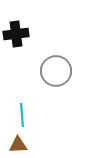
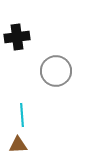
black cross: moved 1 px right, 3 px down
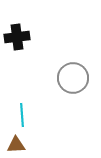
gray circle: moved 17 px right, 7 px down
brown triangle: moved 2 px left
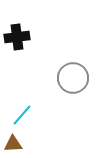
cyan line: rotated 45 degrees clockwise
brown triangle: moved 3 px left, 1 px up
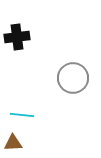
cyan line: rotated 55 degrees clockwise
brown triangle: moved 1 px up
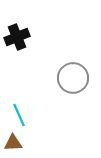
black cross: rotated 15 degrees counterclockwise
cyan line: moved 3 px left; rotated 60 degrees clockwise
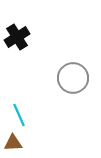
black cross: rotated 10 degrees counterclockwise
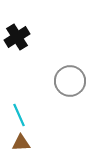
gray circle: moved 3 px left, 3 px down
brown triangle: moved 8 px right
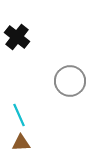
black cross: rotated 20 degrees counterclockwise
